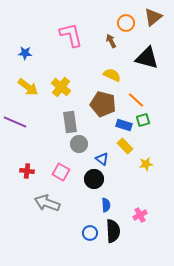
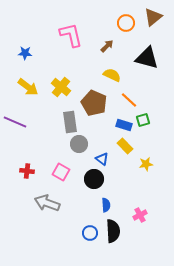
brown arrow: moved 4 px left, 5 px down; rotated 72 degrees clockwise
orange line: moved 7 px left
brown pentagon: moved 9 px left, 1 px up; rotated 10 degrees clockwise
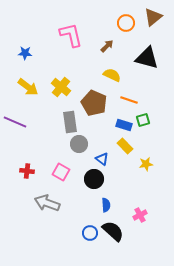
orange line: rotated 24 degrees counterclockwise
black semicircle: rotated 45 degrees counterclockwise
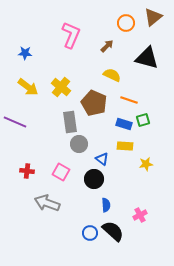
pink L-shape: rotated 36 degrees clockwise
blue rectangle: moved 1 px up
yellow rectangle: rotated 42 degrees counterclockwise
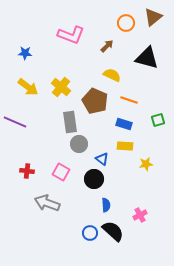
pink L-shape: rotated 88 degrees clockwise
brown pentagon: moved 1 px right, 2 px up
green square: moved 15 px right
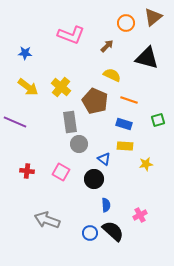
blue triangle: moved 2 px right
gray arrow: moved 17 px down
